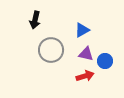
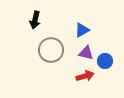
purple triangle: moved 1 px up
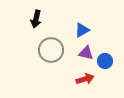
black arrow: moved 1 px right, 1 px up
red arrow: moved 3 px down
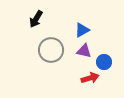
black arrow: rotated 18 degrees clockwise
purple triangle: moved 2 px left, 2 px up
blue circle: moved 1 px left, 1 px down
red arrow: moved 5 px right, 1 px up
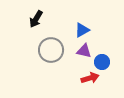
blue circle: moved 2 px left
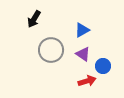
black arrow: moved 2 px left
purple triangle: moved 1 px left, 3 px down; rotated 21 degrees clockwise
blue circle: moved 1 px right, 4 px down
red arrow: moved 3 px left, 3 px down
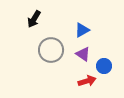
blue circle: moved 1 px right
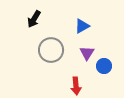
blue triangle: moved 4 px up
purple triangle: moved 4 px right, 1 px up; rotated 28 degrees clockwise
red arrow: moved 11 px left, 5 px down; rotated 102 degrees clockwise
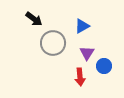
black arrow: rotated 84 degrees counterclockwise
gray circle: moved 2 px right, 7 px up
red arrow: moved 4 px right, 9 px up
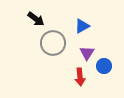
black arrow: moved 2 px right
